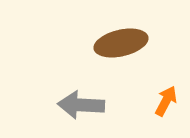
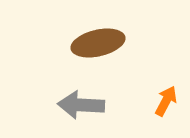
brown ellipse: moved 23 px left
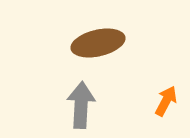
gray arrow: rotated 90 degrees clockwise
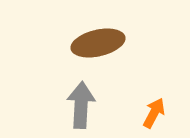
orange arrow: moved 12 px left, 12 px down
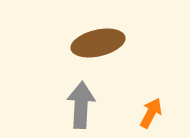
orange arrow: moved 3 px left
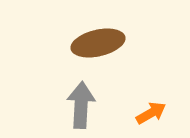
orange arrow: rotated 32 degrees clockwise
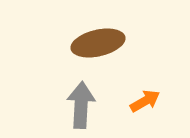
orange arrow: moved 6 px left, 12 px up
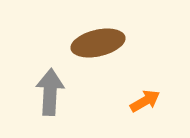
gray arrow: moved 31 px left, 13 px up
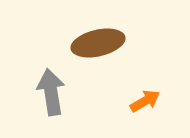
gray arrow: moved 1 px right; rotated 12 degrees counterclockwise
